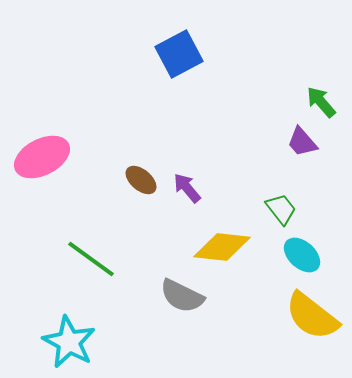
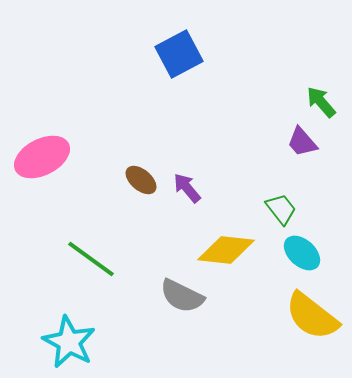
yellow diamond: moved 4 px right, 3 px down
cyan ellipse: moved 2 px up
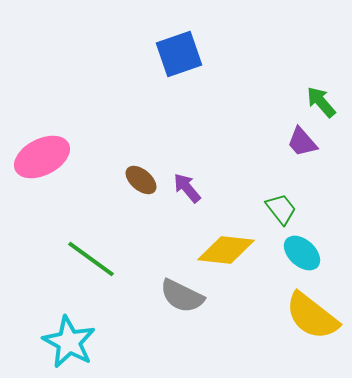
blue square: rotated 9 degrees clockwise
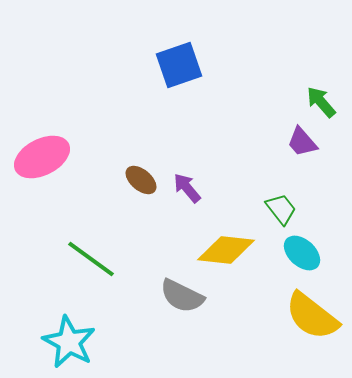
blue square: moved 11 px down
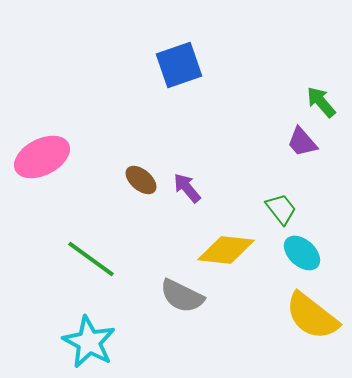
cyan star: moved 20 px right
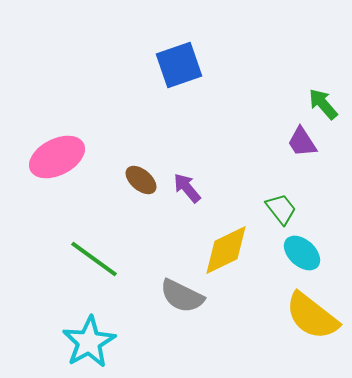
green arrow: moved 2 px right, 2 px down
purple trapezoid: rotated 8 degrees clockwise
pink ellipse: moved 15 px right
yellow diamond: rotated 32 degrees counterclockwise
green line: moved 3 px right
cyan star: rotated 14 degrees clockwise
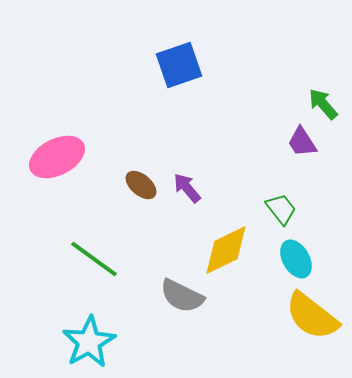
brown ellipse: moved 5 px down
cyan ellipse: moved 6 px left, 6 px down; rotated 18 degrees clockwise
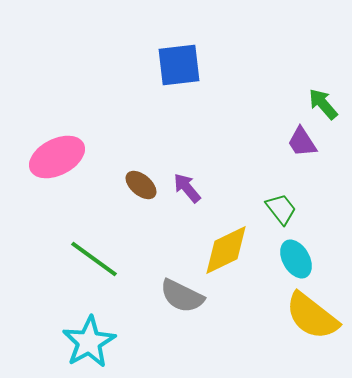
blue square: rotated 12 degrees clockwise
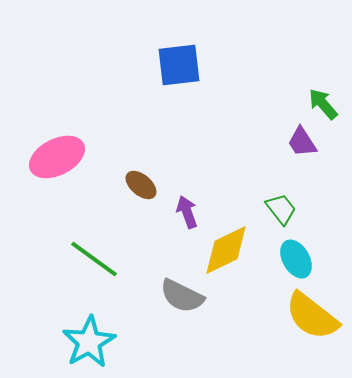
purple arrow: moved 24 px down; rotated 20 degrees clockwise
